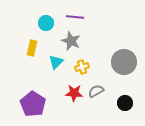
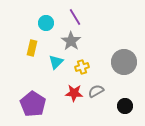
purple line: rotated 54 degrees clockwise
gray star: rotated 12 degrees clockwise
black circle: moved 3 px down
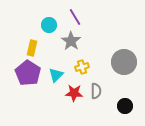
cyan circle: moved 3 px right, 2 px down
cyan triangle: moved 13 px down
gray semicircle: rotated 119 degrees clockwise
purple pentagon: moved 5 px left, 31 px up
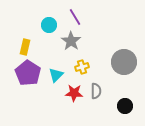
yellow rectangle: moved 7 px left, 1 px up
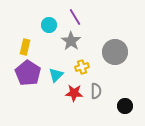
gray circle: moved 9 px left, 10 px up
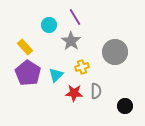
yellow rectangle: rotated 56 degrees counterclockwise
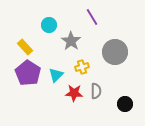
purple line: moved 17 px right
black circle: moved 2 px up
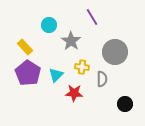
yellow cross: rotated 24 degrees clockwise
gray semicircle: moved 6 px right, 12 px up
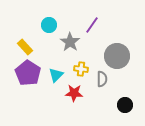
purple line: moved 8 px down; rotated 66 degrees clockwise
gray star: moved 1 px left, 1 px down
gray circle: moved 2 px right, 4 px down
yellow cross: moved 1 px left, 2 px down
black circle: moved 1 px down
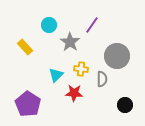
purple pentagon: moved 31 px down
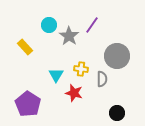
gray star: moved 1 px left, 6 px up
cyan triangle: rotated 14 degrees counterclockwise
red star: rotated 12 degrees clockwise
black circle: moved 8 px left, 8 px down
